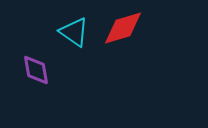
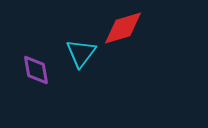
cyan triangle: moved 7 px right, 21 px down; rotated 32 degrees clockwise
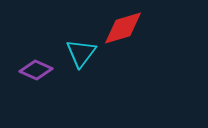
purple diamond: rotated 56 degrees counterclockwise
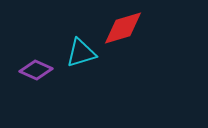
cyan triangle: rotated 36 degrees clockwise
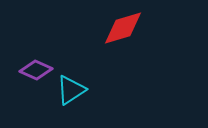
cyan triangle: moved 10 px left, 37 px down; rotated 16 degrees counterclockwise
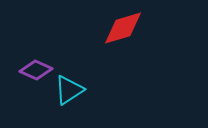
cyan triangle: moved 2 px left
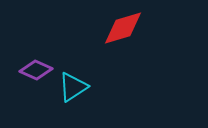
cyan triangle: moved 4 px right, 3 px up
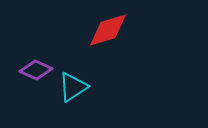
red diamond: moved 15 px left, 2 px down
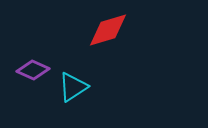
purple diamond: moved 3 px left
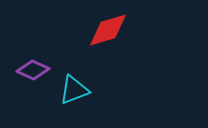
cyan triangle: moved 1 px right, 3 px down; rotated 12 degrees clockwise
